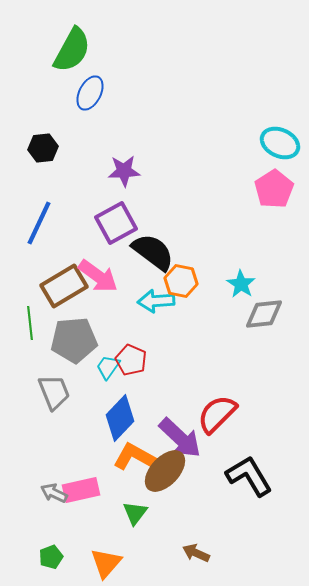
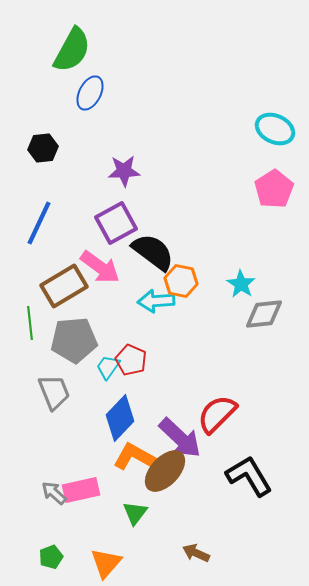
cyan ellipse: moved 5 px left, 14 px up
pink arrow: moved 2 px right, 9 px up
gray arrow: rotated 16 degrees clockwise
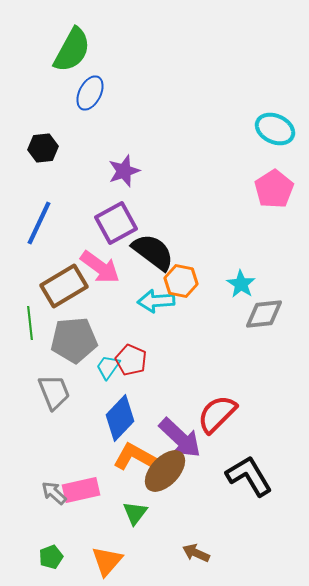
purple star: rotated 16 degrees counterclockwise
orange triangle: moved 1 px right, 2 px up
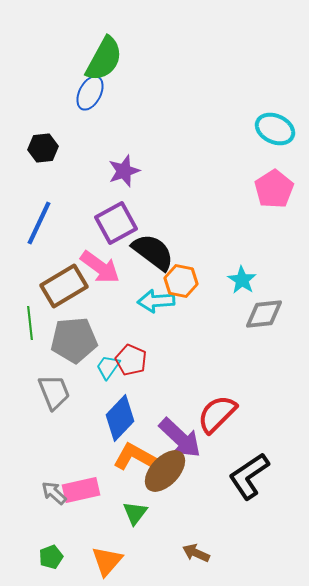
green semicircle: moved 32 px right, 9 px down
cyan star: moved 1 px right, 4 px up
black L-shape: rotated 93 degrees counterclockwise
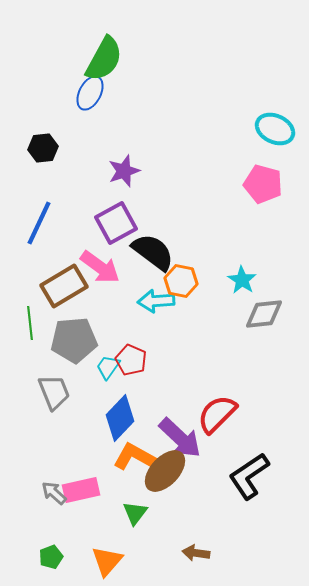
pink pentagon: moved 11 px left, 5 px up; rotated 24 degrees counterclockwise
brown arrow: rotated 16 degrees counterclockwise
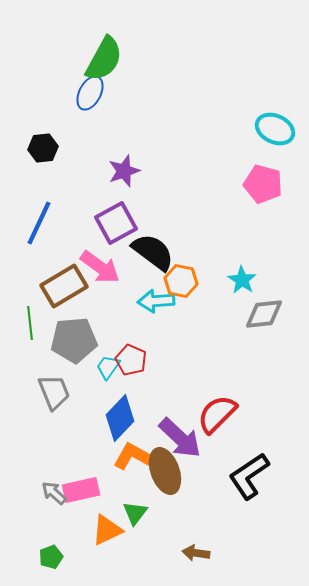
brown ellipse: rotated 63 degrees counterclockwise
orange triangle: moved 31 px up; rotated 24 degrees clockwise
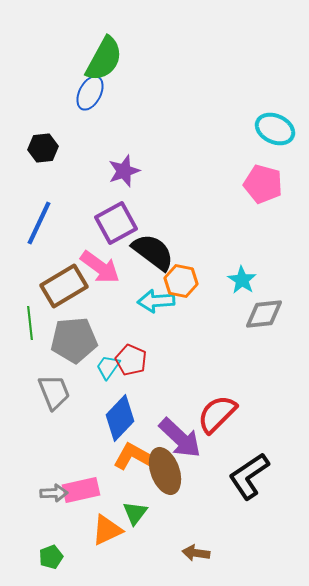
gray arrow: rotated 136 degrees clockwise
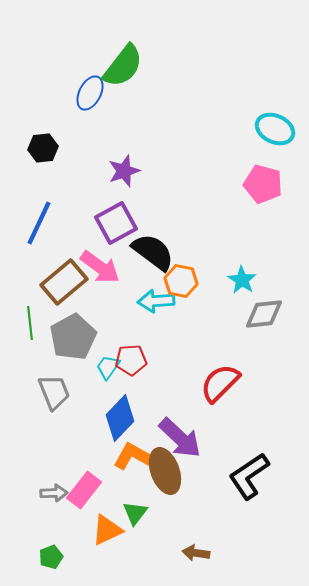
green semicircle: moved 19 px right, 7 px down; rotated 9 degrees clockwise
brown rectangle: moved 4 px up; rotated 9 degrees counterclockwise
gray pentagon: moved 1 px left, 3 px up; rotated 24 degrees counterclockwise
red pentagon: rotated 28 degrees counterclockwise
red semicircle: moved 3 px right, 31 px up
pink rectangle: moved 3 px right; rotated 39 degrees counterclockwise
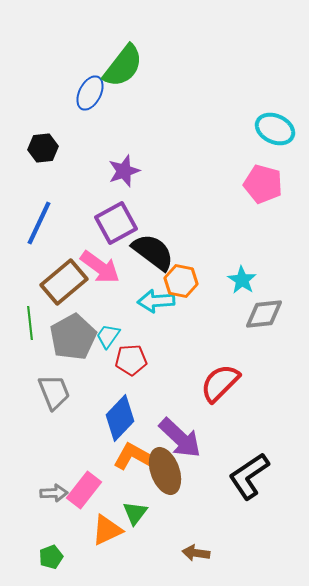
cyan trapezoid: moved 31 px up
